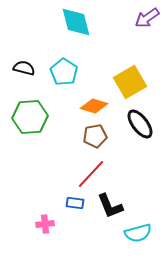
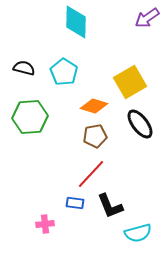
cyan diamond: rotated 16 degrees clockwise
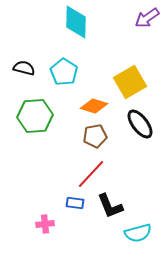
green hexagon: moved 5 px right, 1 px up
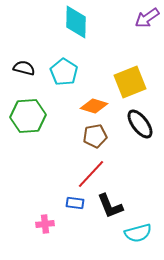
yellow square: rotated 8 degrees clockwise
green hexagon: moved 7 px left
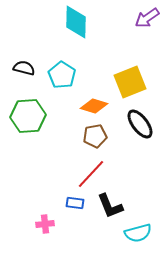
cyan pentagon: moved 2 px left, 3 px down
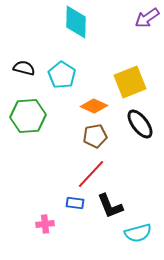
orange diamond: rotated 8 degrees clockwise
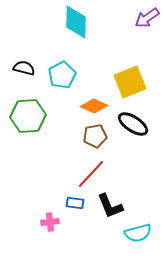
cyan pentagon: rotated 12 degrees clockwise
black ellipse: moved 7 px left; rotated 20 degrees counterclockwise
pink cross: moved 5 px right, 2 px up
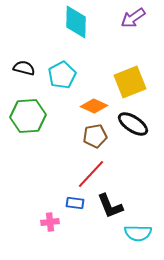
purple arrow: moved 14 px left
cyan semicircle: rotated 16 degrees clockwise
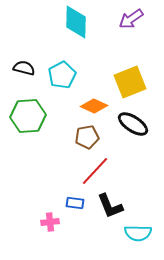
purple arrow: moved 2 px left, 1 px down
brown pentagon: moved 8 px left, 1 px down
red line: moved 4 px right, 3 px up
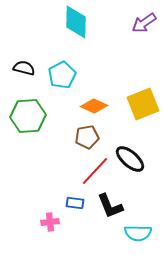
purple arrow: moved 13 px right, 4 px down
yellow square: moved 13 px right, 22 px down
black ellipse: moved 3 px left, 35 px down; rotated 8 degrees clockwise
